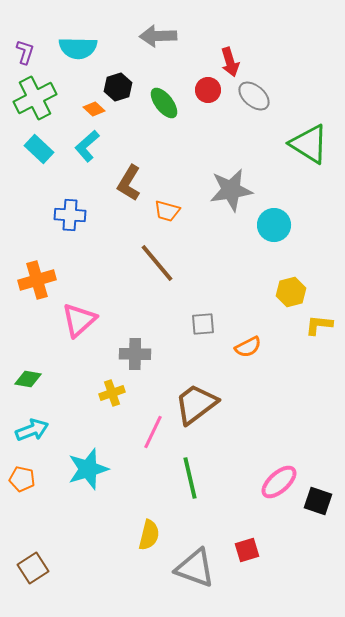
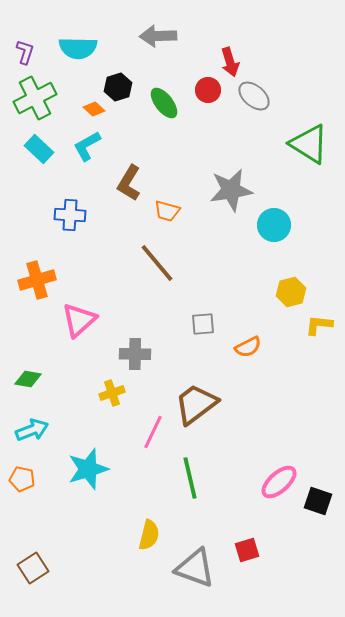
cyan L-shape: rotated 12 degrees clockwise
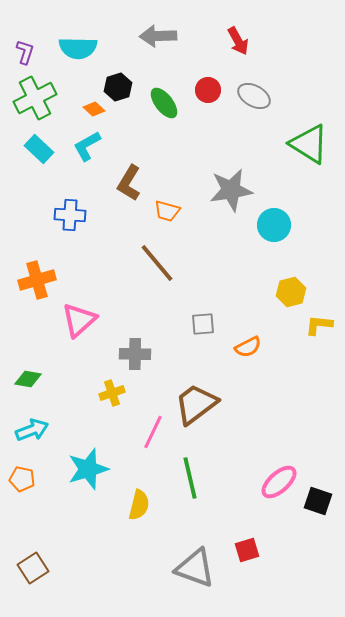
red arrow: moved 8 px right, 21 px up; rotated 12 degrees counterclockwise
gray ellipse: rotated 12 degrees counterclockwise
yellow semicircle: moved 10 px left, 30 px up
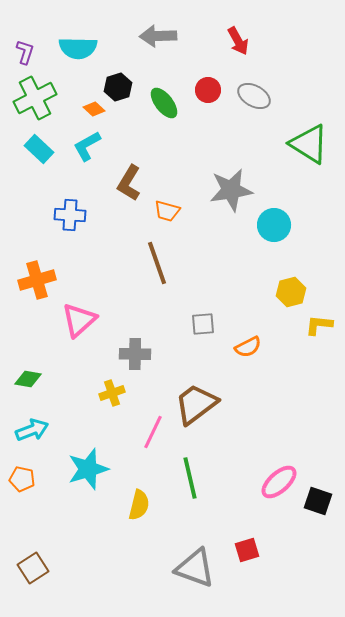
brown line: rotated 21 degrees clockwise
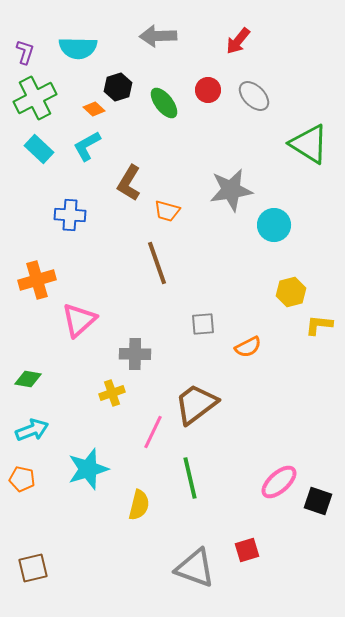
red arrow: rotated 68 degrees clockwise
gray ellipse: rotated 16 degrees clockwise
brown square: rotated 20 degrees clockwise
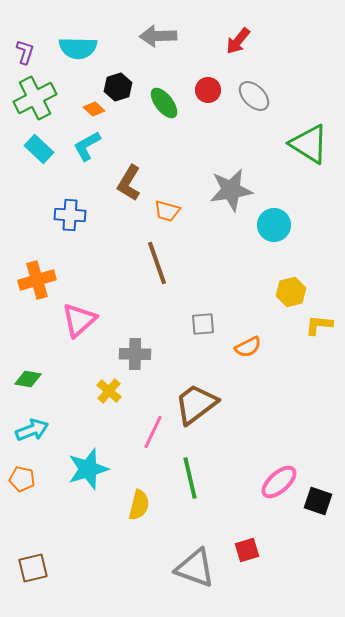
yellow cross: moved 3 px left, 2 px up; rotated 30 degrees counterclockwise
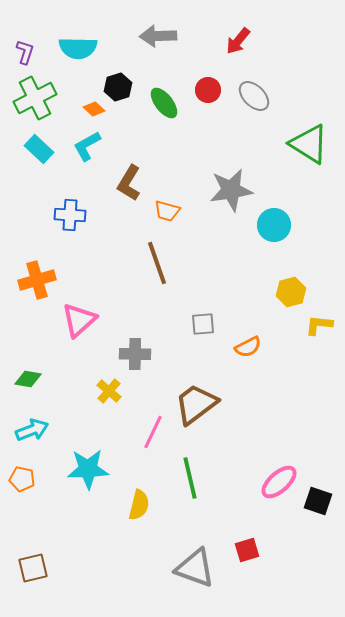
cyan star: rotated 15 degrees clockwise
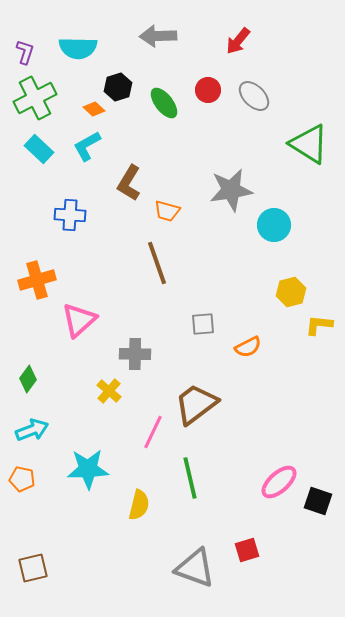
green diamond: rotated 64 degrees counterclockwise
